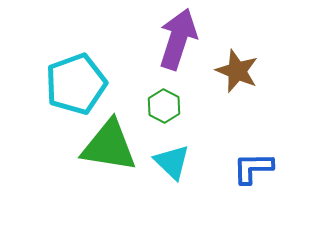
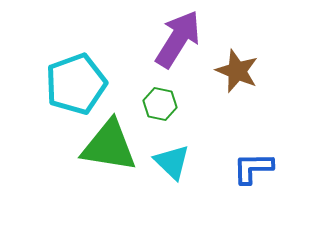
purple arrow: rotated 14 degrees clockwise
green hexagon: moved 4 px left, 2 px up; rotated 16 degrees counterclockwise
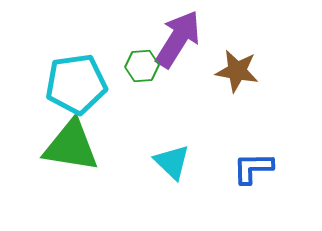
brown star: rotated 12 degrees counterclockwise
cyan pentagon: rotated 12 degrees clockwise
green hexagon: moved 18 px left, 38 px up; rotated 16 degrees counterclockwise
green triangle: moved 38 px left
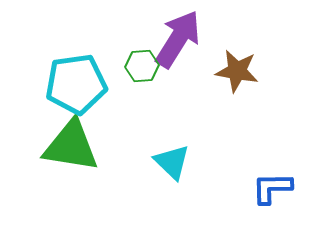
blue L-shape: moved 19 px right, 20 px down
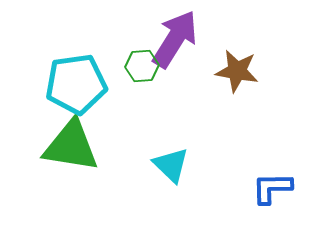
purple arrow: moved 3 px left
cyan triangle: moved 1 px left, 3 px down
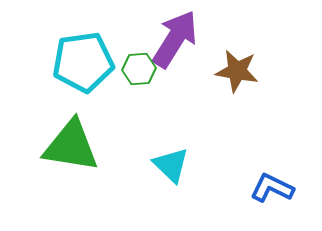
green hexagon: moved 3 px left, 3 px down
cyan pentagon: moved 7 px right, 22 px up
blue L-shape: rotated 27 degrees clockwise
